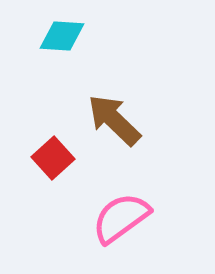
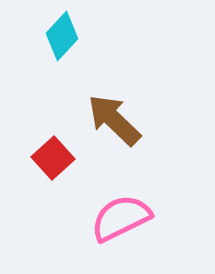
cyan diamond: rotated 51 degrees counterclockwise
pink semicircle: rotated 10 degrees clockwise
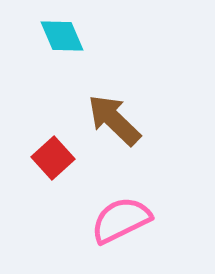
cyan diamond: rotated 66 degrees counterclockwise
pink semicircle: moved 2 px down
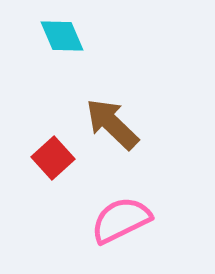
brown arrow: moved 2 px left, 4 px down
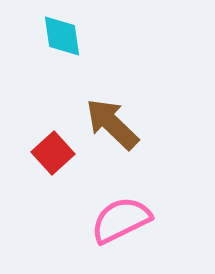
cyan diamond: rotated 15 degrees clockwise
red square: moved 5 px up
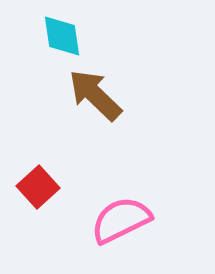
brown arrow: moved 17 px left, 29 px up
red square: moved 15 px left, 34 px down
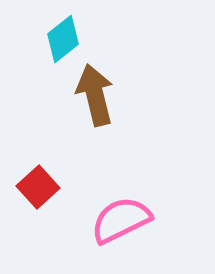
cyan diamond: moved 1 px right, 3 px down; rotated 60 degrees clockwise
brown arrow: rotated 32 degrees clockwise
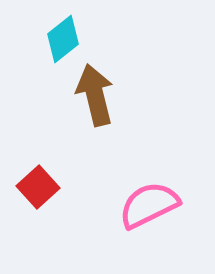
pink semicircle: moved 28 px right, 15 px up
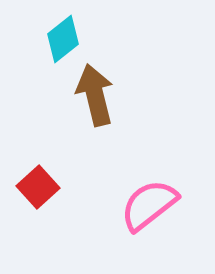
pink semicircle: rotated 12 degrees counterclockwise
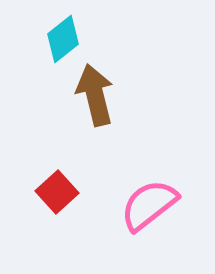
red square: moved 19 px right, 5 px down
